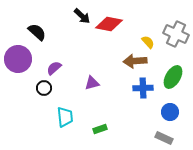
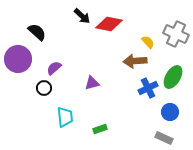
blue cross: moved 5 px right; rotated 24 degrees counterclockwise
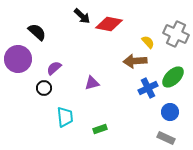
green ellipse: rotated 15 degrees clockwise
gray rectangle: moved 2 px right
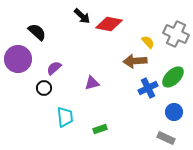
blue circle: moved 4 px right
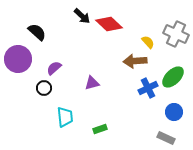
red diamond: rotated 32 degrees clockwise
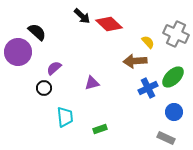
purple circle: moved 7 px up
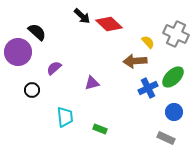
black circle: moved 12 px left, 2 px down
green rectangle: rotated 40 degrees clockwise
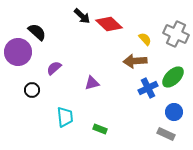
yellow semicircle: moved 3 px left, 3 px up
gray rectangle: moved 4 px up
